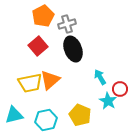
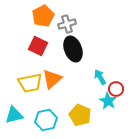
red square: rotated 24 degrees counterclockwise
orange triangle: moved 2 px right, 1 px up
red circle: moved 4 px left
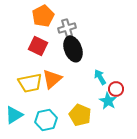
gray cross: moved 4 px down
cyan triangle: rotated 18 degrees counterclockwise
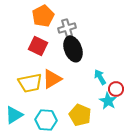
orange triangle: rotated 10 degrees clockwise
cyan hexagon: rotated 15 degrees clockwise
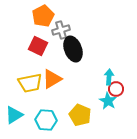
gray cross: moved 6 px left, 2 px down
cyan arrow: moved 9 px right; rotated 35 degrees clockwise
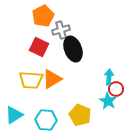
red square: moved 1 px right, 1 px down
yellow trapezoid: moved 1 px right, 3 px up; rotated 15 degrees clockwise
